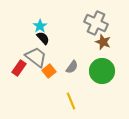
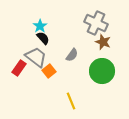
gray semicircle: moved 12 px up
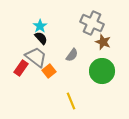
gray cross: moved 4 px left
black semicircle: moved 2 px left
red rectangle: moved 2 px right
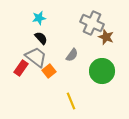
cyan star: moved 1 px left, 8 px up; rotated 24 degrees clockwise
brown star: moved 3 px right, 5 px up
